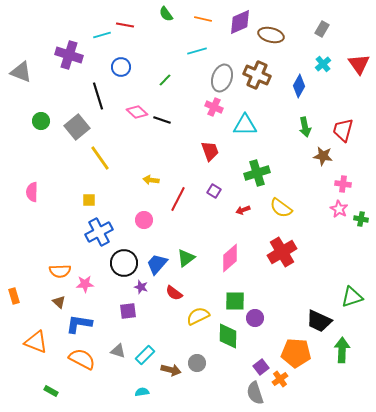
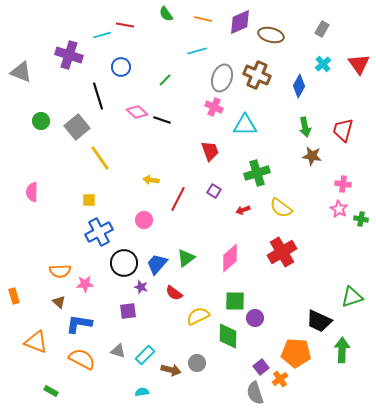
brown star at (323, 156): moved 11 px left
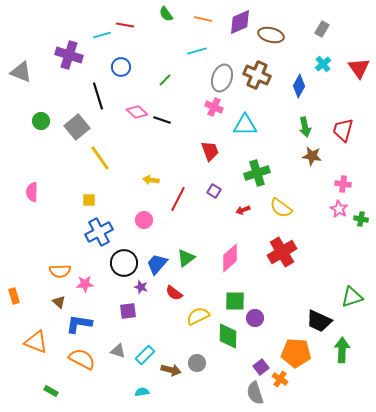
red triangle at (359, 64): moved 4 px down
orange cross at (280, 379): rotated 21 degrees counterclockwise
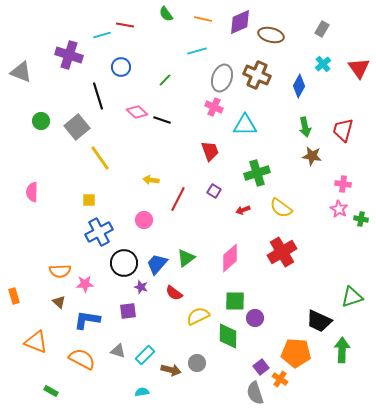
blue L-shape at (79, 324): moved 8 px right, 4 px up
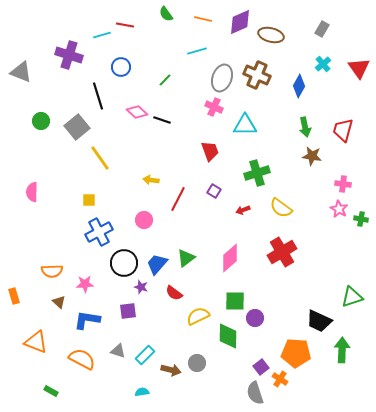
orange semicircle at (60, 271): moved 8 px left
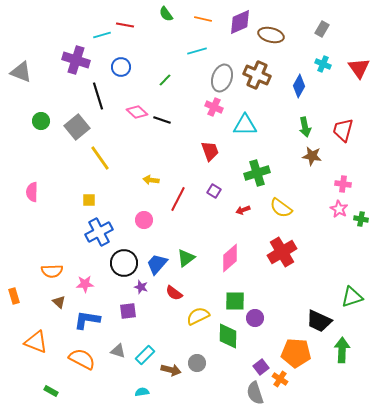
purple cross at (69, 55): moved 7 px right, 5 px down
cyan cross at (323, 64): rotated 28 degrees counterclockwise
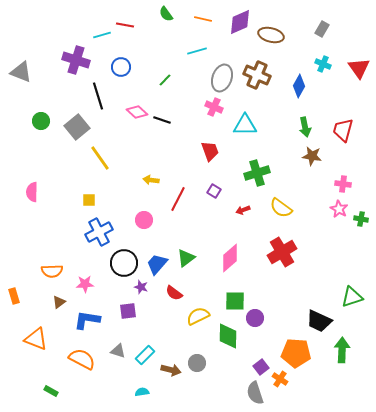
brown triangle at (59, 302): rotated 40 degrees clockwise
orange triangle at (36, 342): moved 3 px up
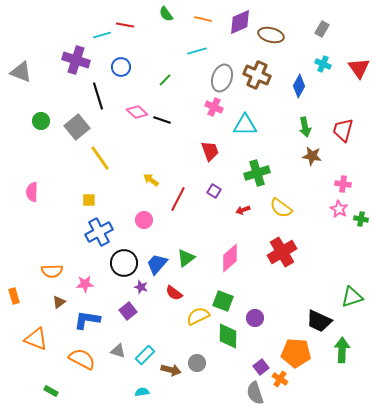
yellow arrow at (151, 180): rotated 28 degrees clockwise
green square at (235, 301): moved 12 px left; rotated 20 degrees clockwise
purple square at (128, 311): rotated 30 degrees counterclockwise
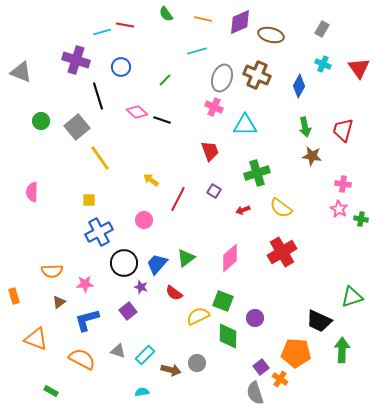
cyan line at (102, 35): moved 3 px up
blue L-shape at (87, 320): rotated 24 degrees counterclockwise
